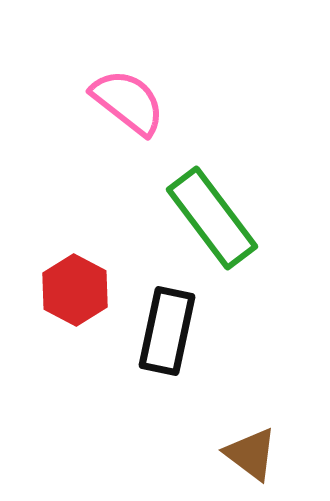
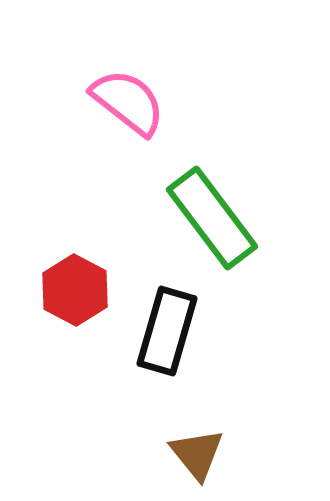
black rectangle: rotated 4 degrees clockwise
brown triangle: moved 54 px left; rotated 14 degrees clockwise
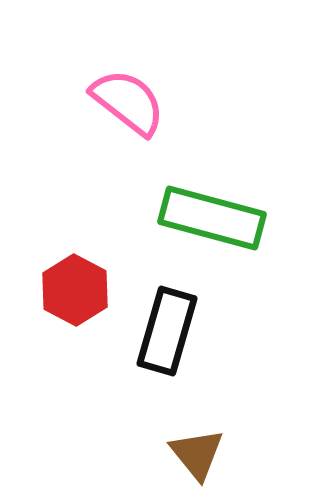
green rectangle: rotated 38 degrees counterclockwise
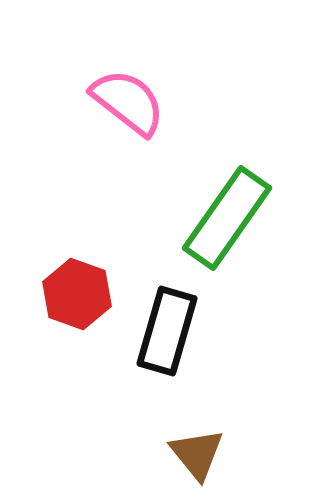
green rectangle: moved 15 px right; rotated 70 degrees counterclockwise
red hexagon: moved 2 px right, 4 px down; rotated 8 degrees counterclockwise
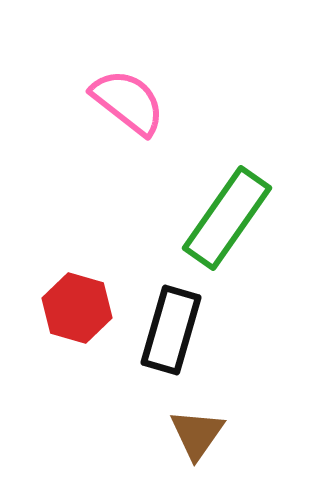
red hexagon: moved 14 px down; rotated 4 degrees counterclockwise
black rectangle: moved 4 px right, 1 px up
brown triangle: moved 20 px up; rotated 14 degrees clockwise
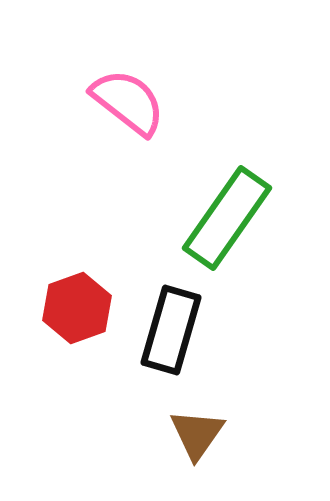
red hexagon: rotated 24 degrees clockwise
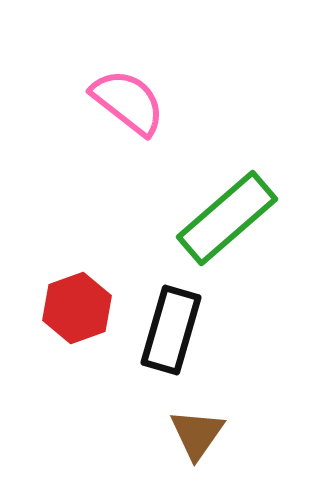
green rectangle: rotated 14 degrees clockwise
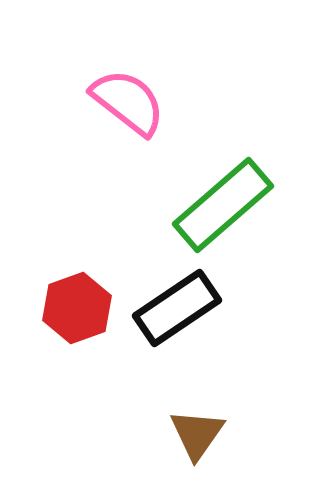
green rectangle: moved 4 px left, 13 px up
black rectangle: moved 6 px right, 22 px up; rotated 40 degrees clockwise
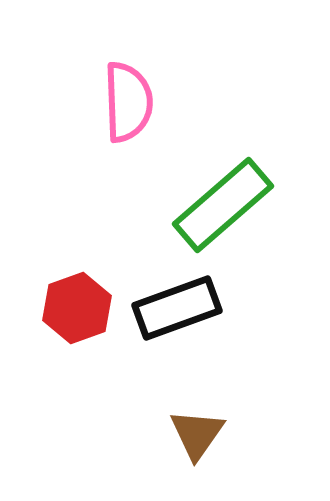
pink semicircle: rotated 50 degrees clockwise
black rectangle: rotated 14 degrees clockwise
